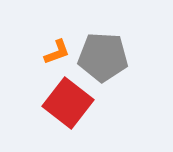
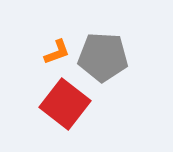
red square: moved 3 px left, 1 px down
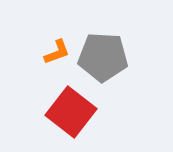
red square: moved 6 px right, 8 px down
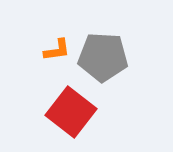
orange L-shape: moved 2 px up; rotated 12 degrees clockwise
